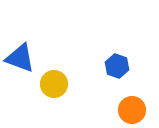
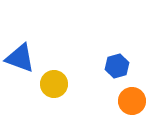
blue hexagon: rotated 25 degrees clockwise
orange circle: moved 9 px up
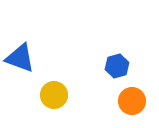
yellow circle: moved 11 px down
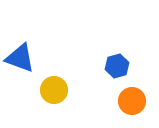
yellow circle: moved 5 px up
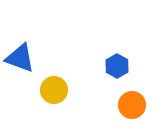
blue hexagon: rotated 15 degrees counterclockwise
orange circle: moved 4 px down
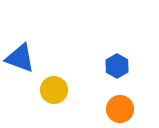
orange circle: moved 12 px left, 4 px down
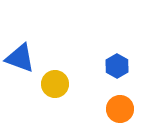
yellow circle: moved 1 px right, 6 px up
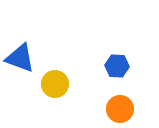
blue hexagon: rotated 25 degrees counterclockwise
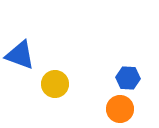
blue triangle: moved 3 px up
blue hexagon: moved 11 px right, 12 px down
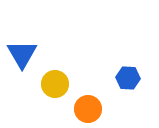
blue triangle: moved 2 px right, 1 px up; rotated 40 degrees clockwise
orange circle: moved 32 px left
